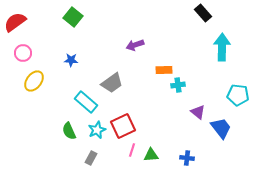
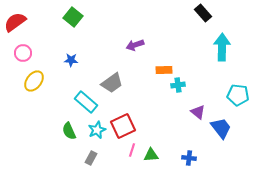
blue cross: moved 2 px right
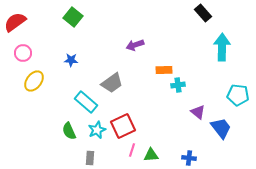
gray rectangle: moved 1 px left; rotated 24 degrees counterclockwise
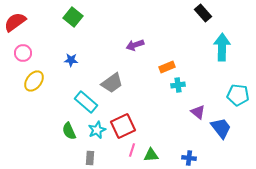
orange rectangle: moved 3 px right, 3 px up; rotated 21 degrees counterclockwise
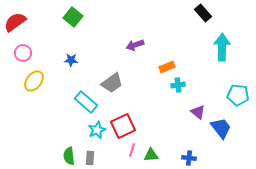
green semicircle: moved 25 px down; rotated 18 degrees clockwise
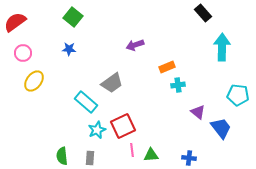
blue star: moved 2 px left, 11 px up
pink line: rotated 24 degrees counterclockwise
green semicircle: moved 7 px left
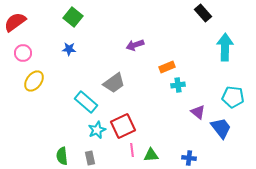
cyan arrow: moved 3 px right
gray trapezoid: moved 2 px right
cyan pentagon: moved 5 px left, 2 px down
gray rectangle: rotated 16 degrees counterclockwise
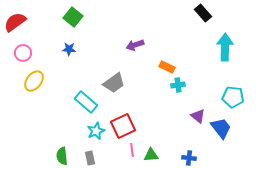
orange rectangle: rotated 49 degrees clockwise
purple triangle: moved 4 px down
cyan star: moved 1 px left, 1 px down
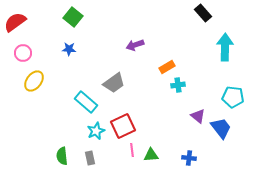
orange rectangle: rotated 56 degrees counterclockwise
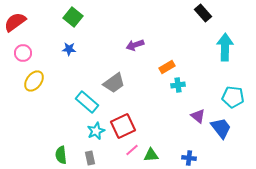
cyan rectangle: moved 1 px right
pink line: rotated 56 degrees clockwise
green semicircle: moved 1 px left, 1 px up
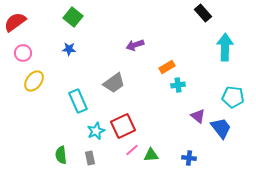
cyan rectangle: moved 9 px left, 1 px up; rotated 25 degrees clockwise
